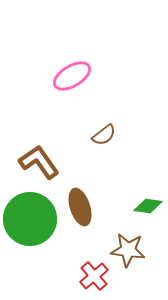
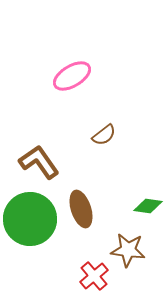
brown ellipse: moved 1 px right, 2 px down
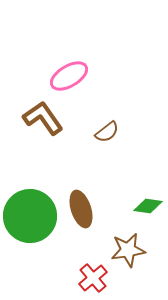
pink ellipse: moved 3 px left
brown semicircle: moved 3 px right, 3 px up
brown L-shape: moved 4 px right, 44 px up
green circle: moved 3 px up
brown star: rotated 16 degrees counterclockwise
red cross: moved 1 px left, 2 px down
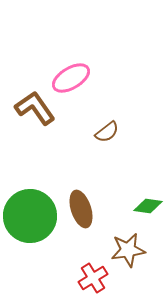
pink ellipse: moved 2 px right, 2 px down
brown L-shape: moved 8 px left, 10 px up
red cross: rotated 8 degrees clockwise
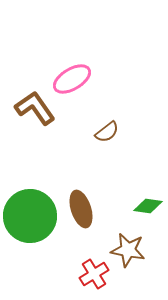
pink ellipse: moved 1 px right, 1 px down
brown star: rotated 20 degrees clockwise
red cross: moved 1 px right, 4 px up
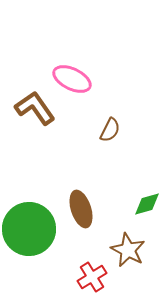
pink ellipse: rotated 57 degrees clockwise
brown semicircle: moved 3 px right, 2 px up; rotated 25 degrees counterclockwise
green diamond: moved 1 px left, 2 px up; rotated 24 degrees counterclockwise
green circle: moved 1 px left, 13 px down
brown star: rotated 16 degrees clockwise
red cross: moved 2 px left, 3 px down
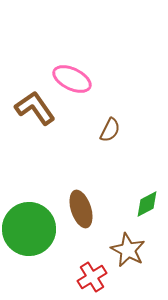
green diamond: rotated 12 degrees counterclockwise
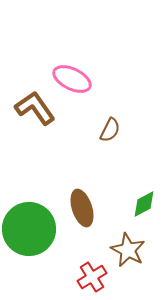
green diamond: moved 3 px left
brown ellipse: moved 1 px right, 1 px up
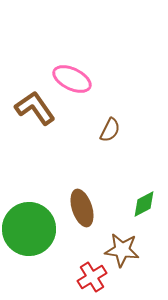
brown star: moved 6 px left; rotated 20 degrees counterclockwise
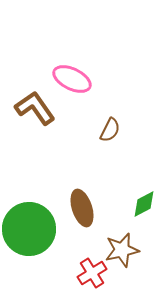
brown star: rotated 20 degrees counterclockwise
red cross: moved 4 px up
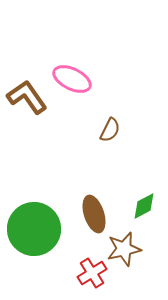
brown L-shape: moved 8 px left, 11 px up
green diamond: moved 2 px down
brown ellipse: moved 12 px right, 6 px down
green circle: moved 5 px right
brown star: moved 2 px right, 1 px up
